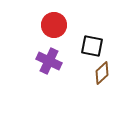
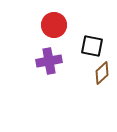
purple cross: rotated 35 degrees counterclockwise
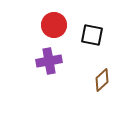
black square: moved 11 px up
brown diamond: moved 7 px down
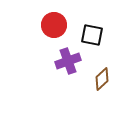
purple cross: moved 19 px right; rotated 10 degrees counterclockwise
brown diamond: moved 1 px up
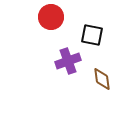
red circle: moved 3 px left, 8 px up
brown diamond: rotated 55 degrees counterclockwise
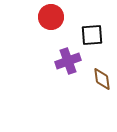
black square: rotated 15 degrees counterclockwise
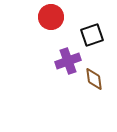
black square: rotated 15 degrees counterclockwise
brown diamond: moved 8 px left
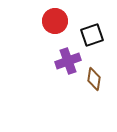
red circle: moved 4 px right, 4 px down
brown diamond: rotated 15 degrees clockwise
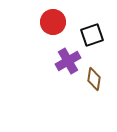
red circle: moved 2 px left, 1 px down
purple cross: rotated 10 degrees counterclockwise
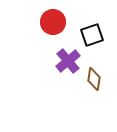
purple cross: rotated 10 degrees counterclockwise
